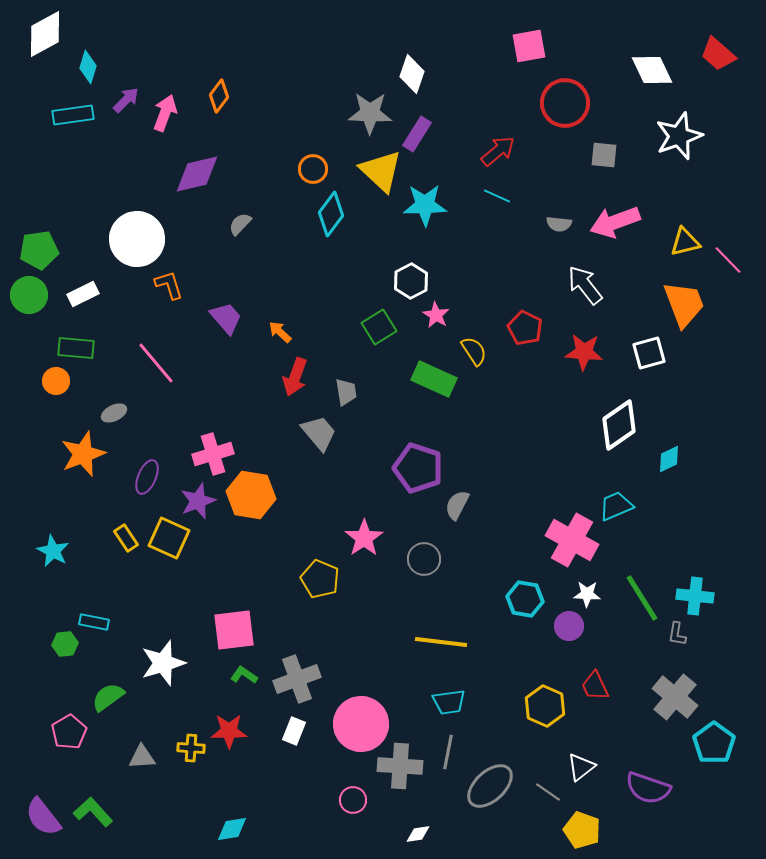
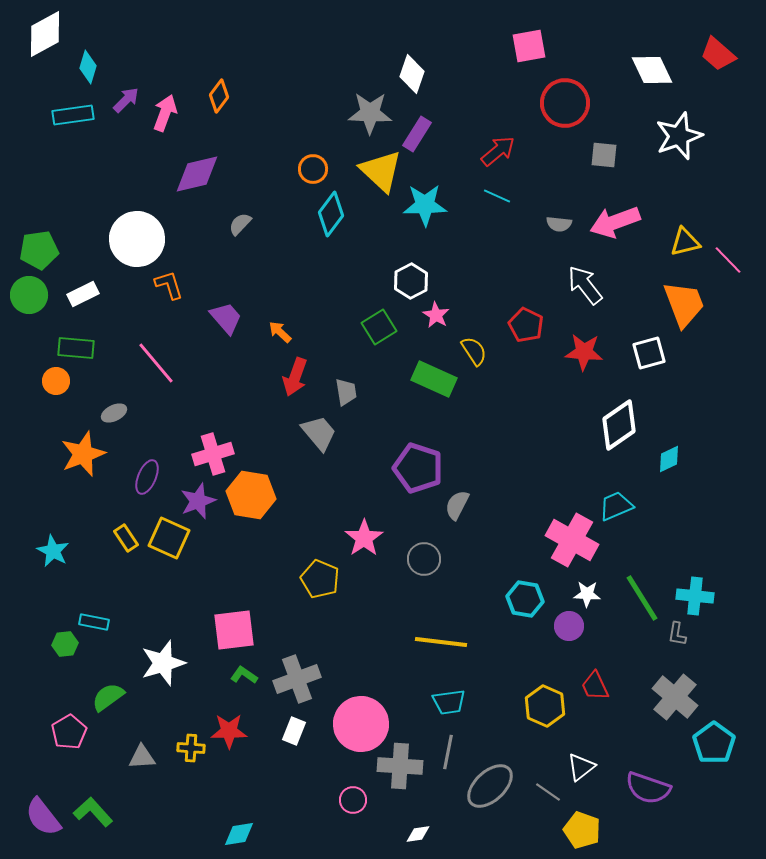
red pentagon at (525, 328): moved 1 px right, 3 px up
cyan diamond at (232, 829): moved 7 px right, 5 px down
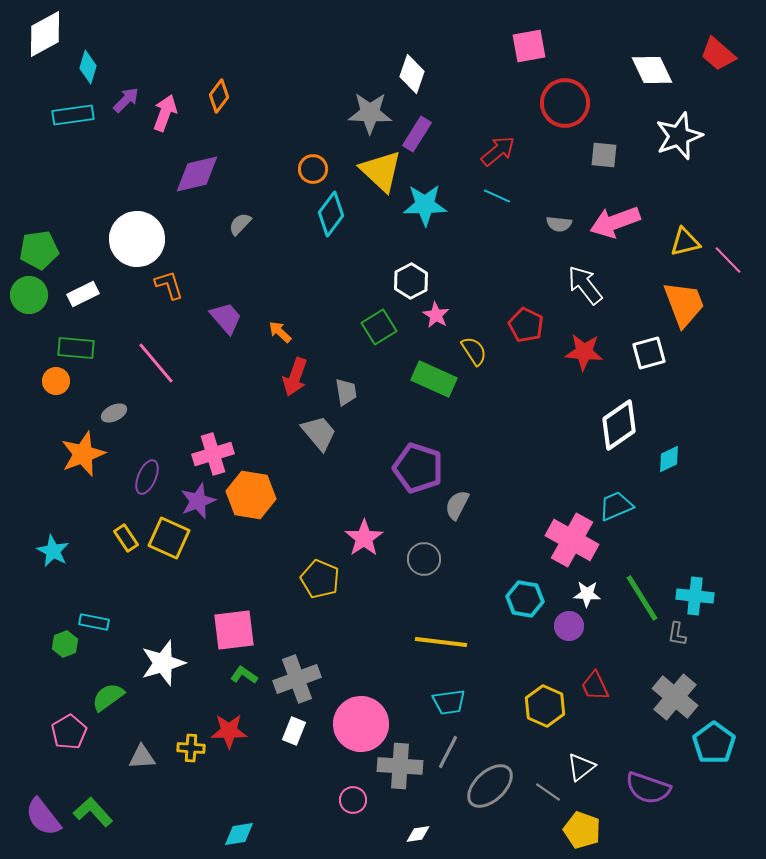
green hexagon at (65, 644): rotated 15 degrees counterclockwise
gray line at (448, 752): rotated 16 degrees clockwise
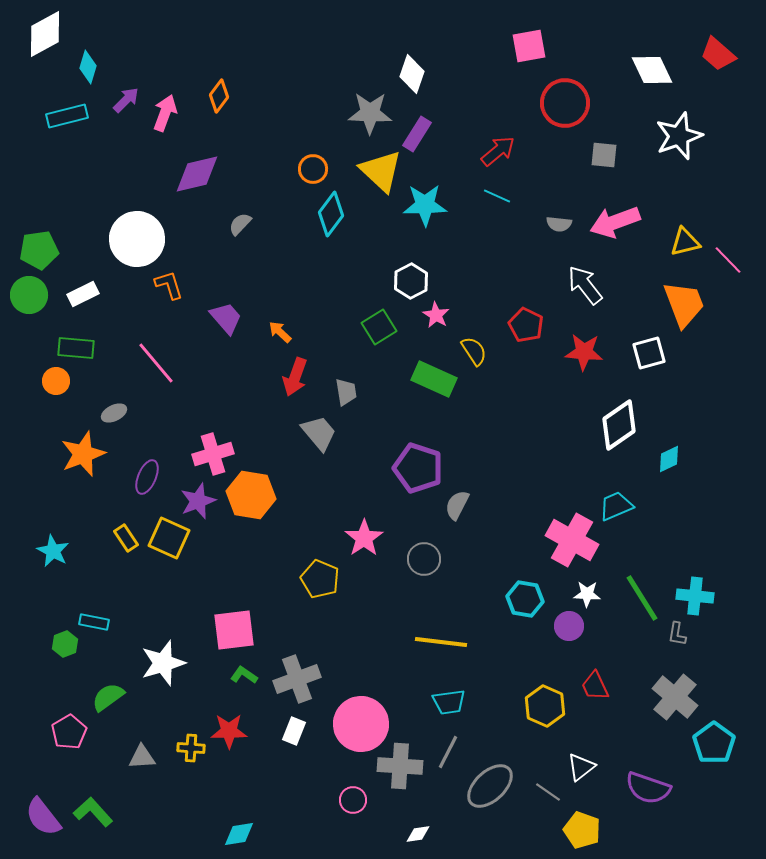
cyan rectangle at (73, 115): moved 6 px left, 1 px down; rotated 6 degrees counterclockwise
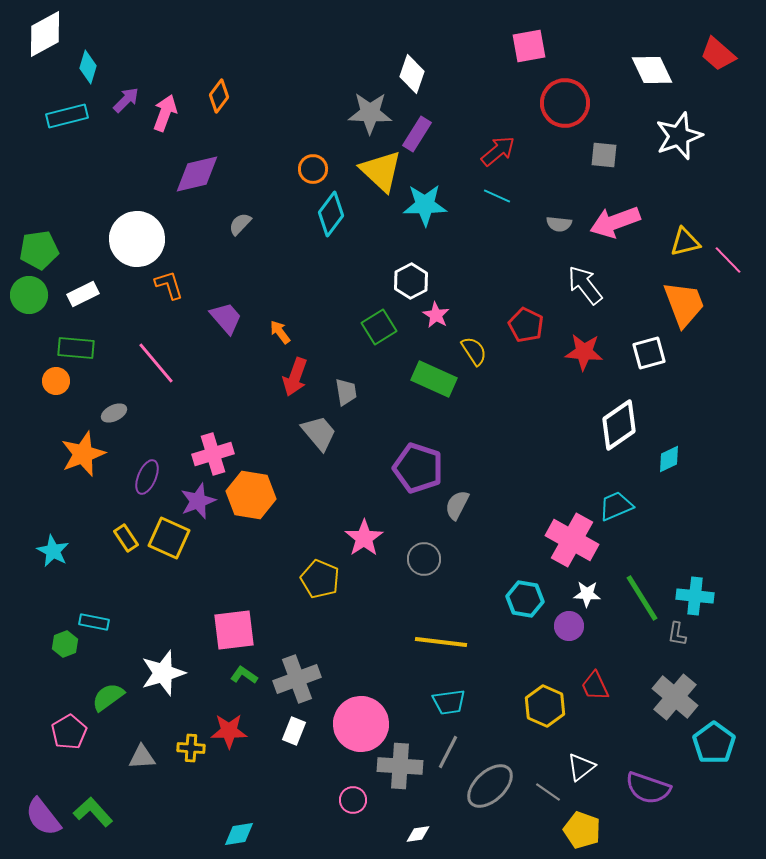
orange arrow at (280, 332): rotated 10 degrees clockwise
white star at (163, 663): moved 10 px down
